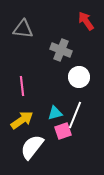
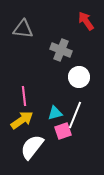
pink line: moved 2 px right, 10 px down
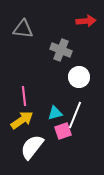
red arrow: rotated 120 degrees clockwise
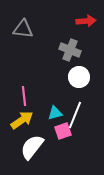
gray cross: moved 9 px right
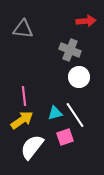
white line: rotated 56 degrees counterclockwise
pink square: moved 2 px right, 6 px down
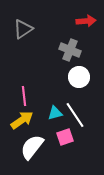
gray triangle: rotated 40 degrees counterclockwise
